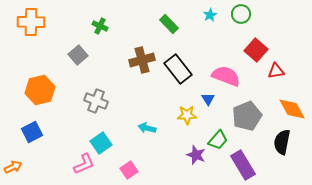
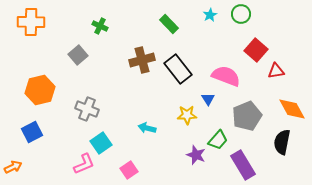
gray cross: moved 9 px left, 8 px down
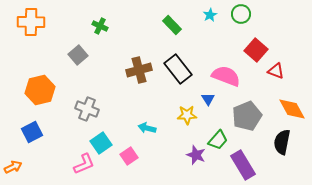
green rectangle: moved 3 px right, 1 px down
brown cross: moved 3 px left, 10 px down
red triangle: rotated 30 degrees clockwise
pink square: moved 14 px up
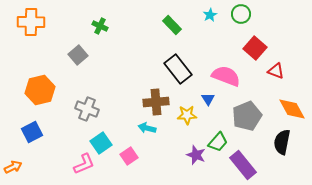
red square: moved 1 px left, 2 px up
brown cross: moved 17 px right, 32 px down; rotated 10 degrees clockwise
green trapezoid: moved 2 px down
purple rectangle: rotated 8 degrees counterclockwise
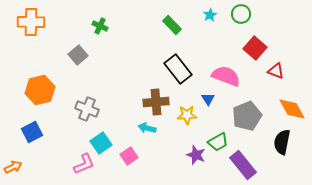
green trapezoid: rotated 20 degrees clockwise
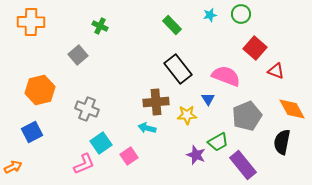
cyan star: rotated 16 degrees clockwise
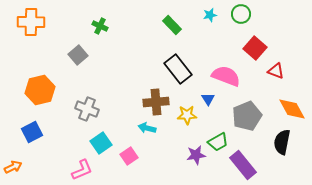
purple star: rotated 30 degrees counterclockwise
pink L-shape: moved 2 px left, 6 px down
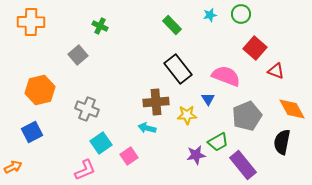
pink L-shape: moved 3 px right
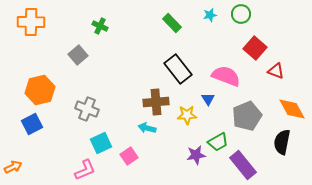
green rectangle: moved 2 px up
blue square: moved 8 px up
cyan square: rotated 10 degrees clockwise
